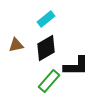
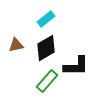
green rectangle: moved 2 px left
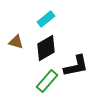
brown triangle: moved 3 px up; rotated 28 degrees clockwise
black L-shape: rotated 12 degrees counterclockwise
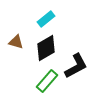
black L-shape: rotated 16 degrees counterclockwise
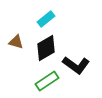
black L-shape: moved 1 px up; rotated 64 degrees clockwise
green rectangle: rotated 15 degrees clockwise
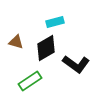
cyan rectangle: moved 9 px right, 3 px down; rotated 24 degrees clockwise
black L-shape: moved 1 px up
green rectangle: moved 17 px left
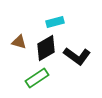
brown triangle: moved 3 px right
black L-shape: moved 1 px right, 8 px up
green rectangle: moved 7 px right, 3 px up
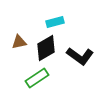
brown triangle: rotated 28 degrees counterclockwise
black L-shape: moved 3 px right
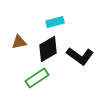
black diamond: moved 2 px right, 1 px down
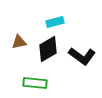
black L-shape: moved 2 px right
green rectangle: moved 2 px left, 5 px down; rotated 40 degrees clockwise
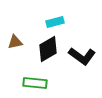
brown triangle: moved 4 px left
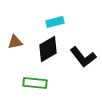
black L-shape: moved 1 px right, 1 px down; rotated 16 degrees clockwise
